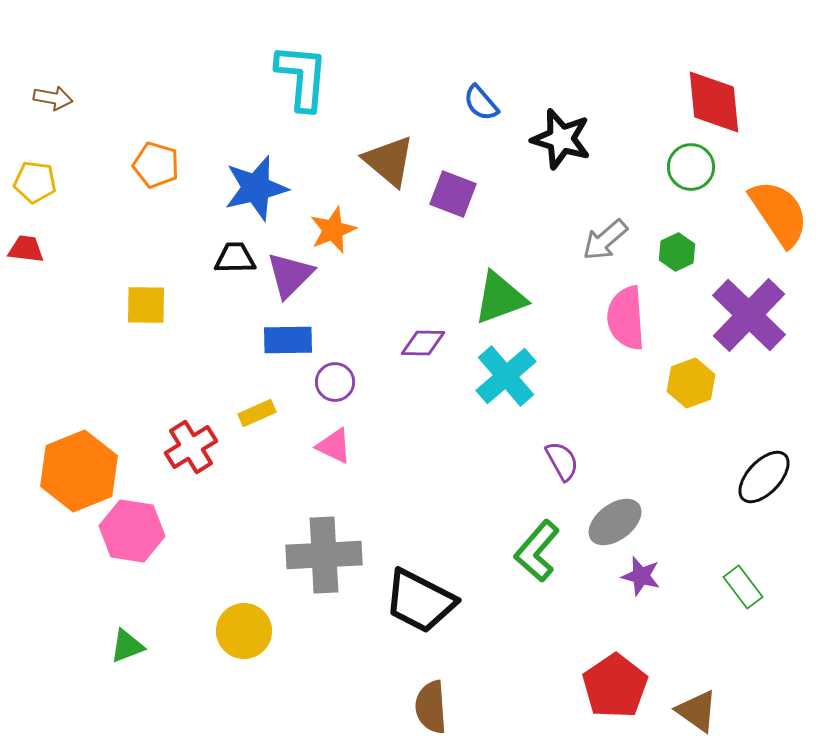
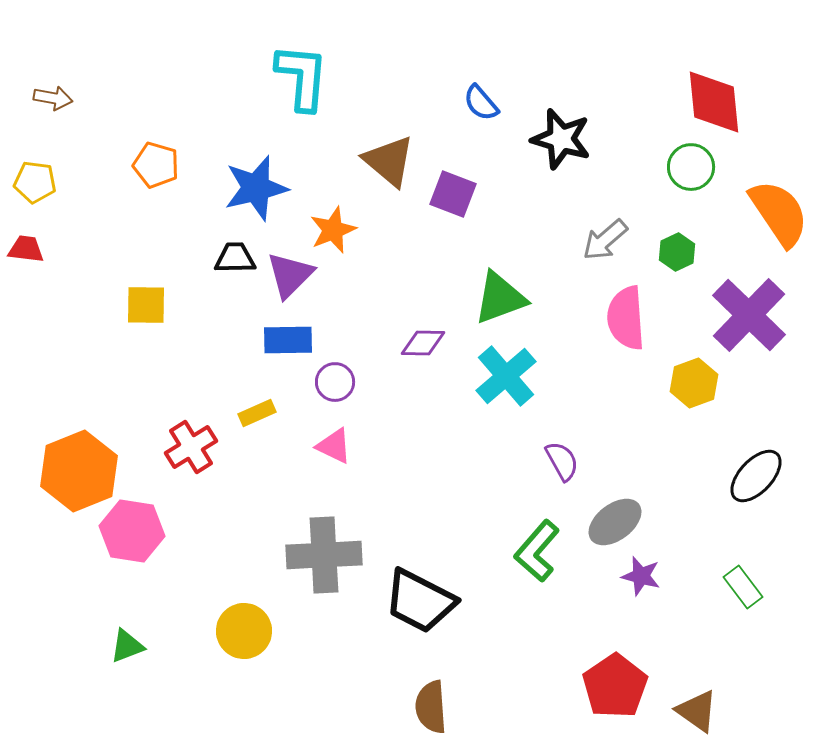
yellow hexagon at (691, 383): moved 3 px right
black ellipse at (764, 477): moved 8 px left, 1 px up
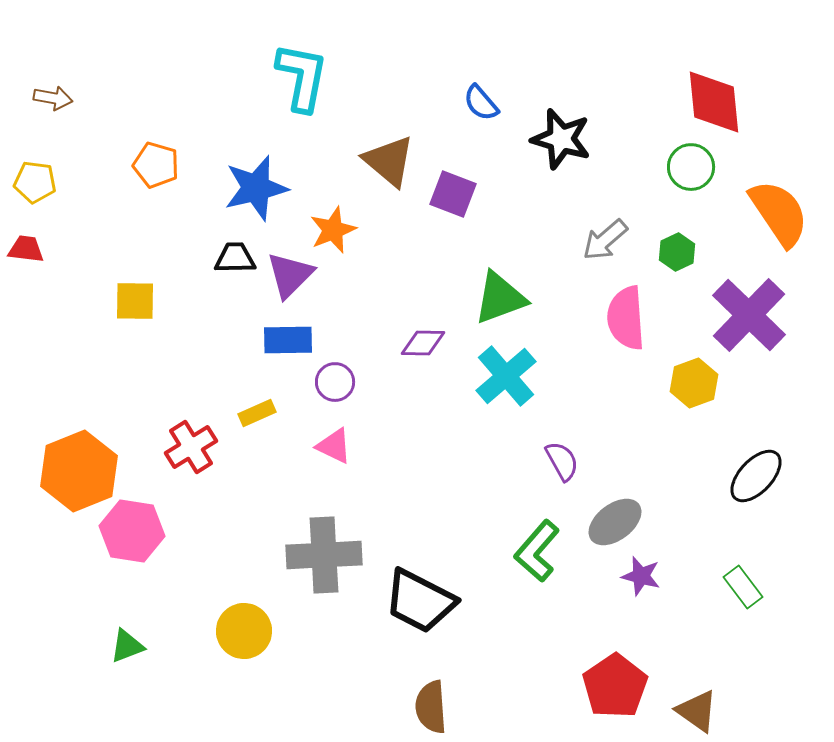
cyan L-shape at (302, 77): rotated 6 degrees clockwise
yellow square at (146, 305): moved 11 px left, 4 px up
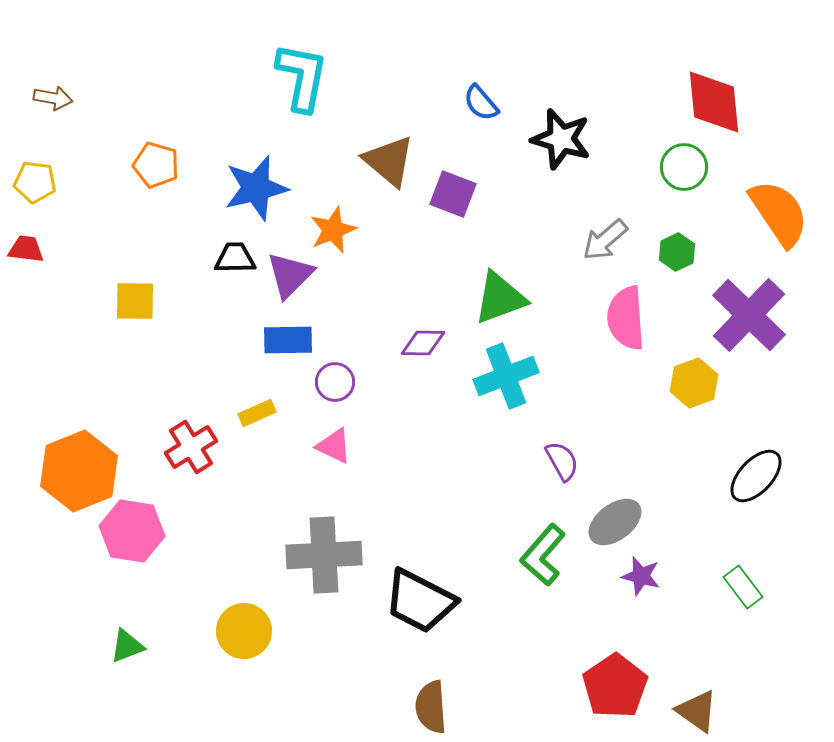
green circle at (691, 167): moved 7 px left
cyan cross at (506, 376): rotated 20 degrees clockwise
green L-shape at (537, 551): moved 6 px right, 4 px down
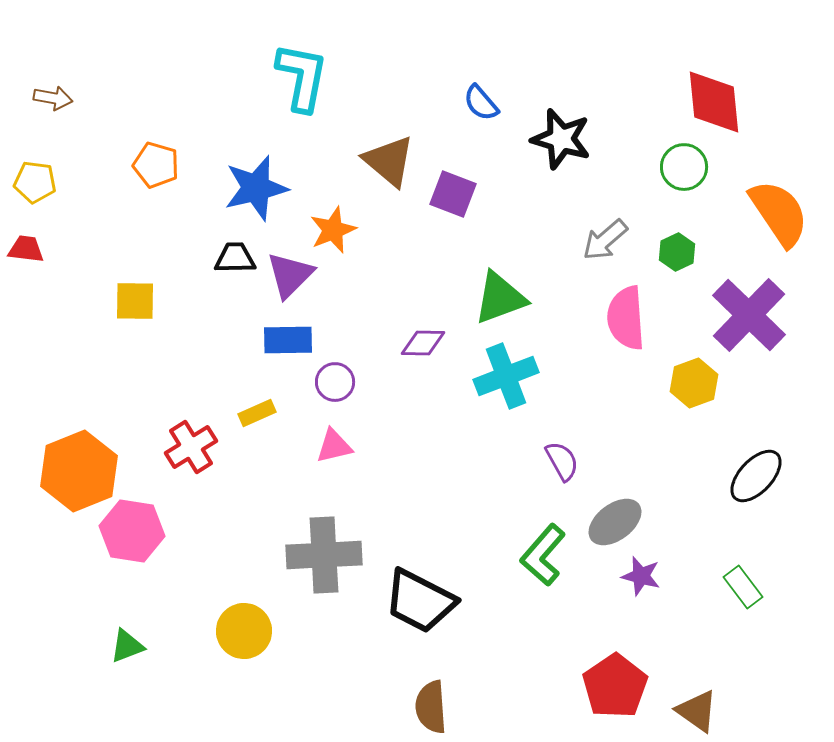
pink triangle at (334, 446): rotated 39 degrees counterclockwise
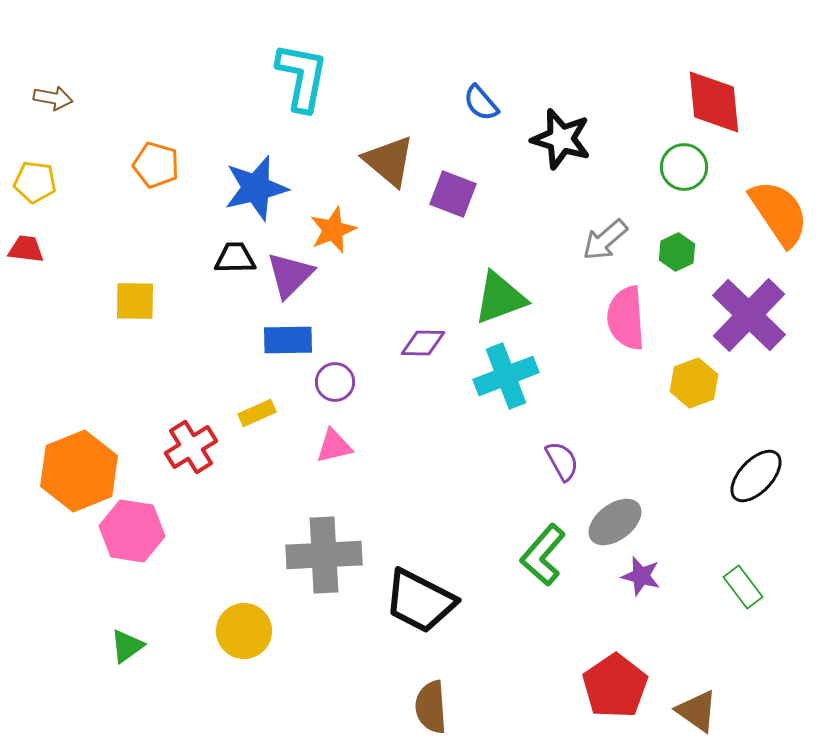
green triangle at (127, 646): rotated 15 degrees counterclockwise
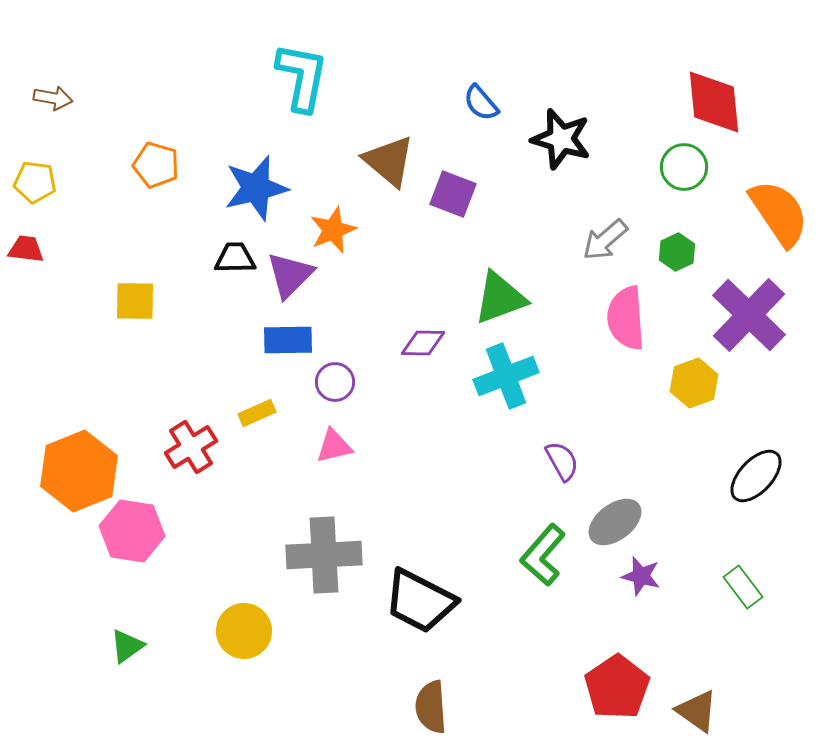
red pentagon at (615, 686): moved 2 px right, 1 px down
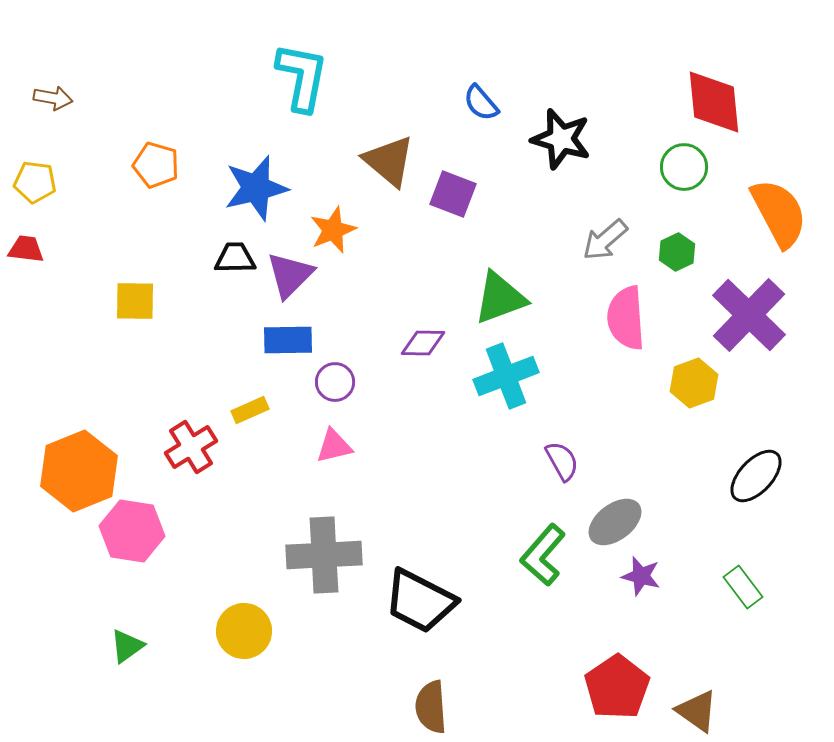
orange semicircle at (779, 213): rotated 6 degrees clockwise
yellow rectangle at (257, 413): moved 7 px left, 3 px up
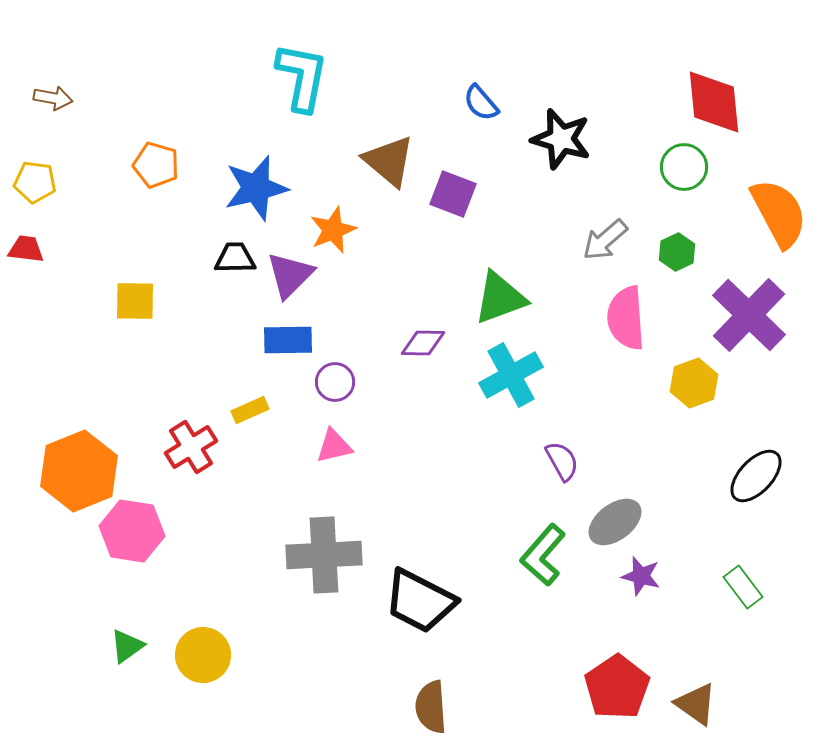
cyan cross at (506, 376): moved 5 px right, 1 px up; rotated 8 degrees counterclockwise
yellow circle at (244, 631): moved 41 px left, 24 px down
brown triangle at (697, 711): moved 1 px left, 7 px up
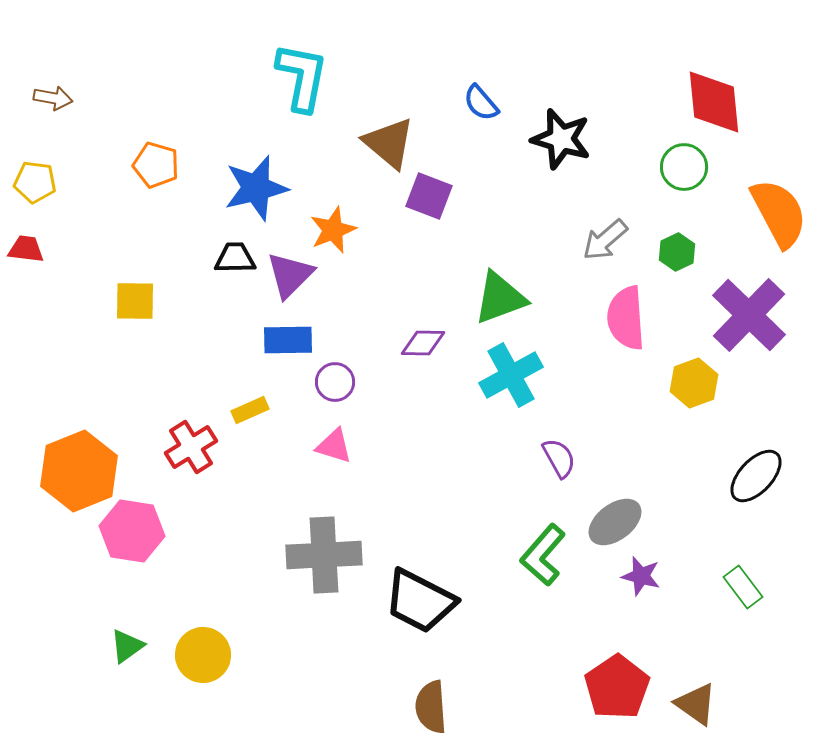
brown triangle at (389, 161): moved 18 px up
purple square at (453, 194): moved 24 px left, 2 px down
pink triangle at (334, 446): rotated 30 degrees clockwise
purple semicircle at (562, 461): moved 3 px left, 3 px up
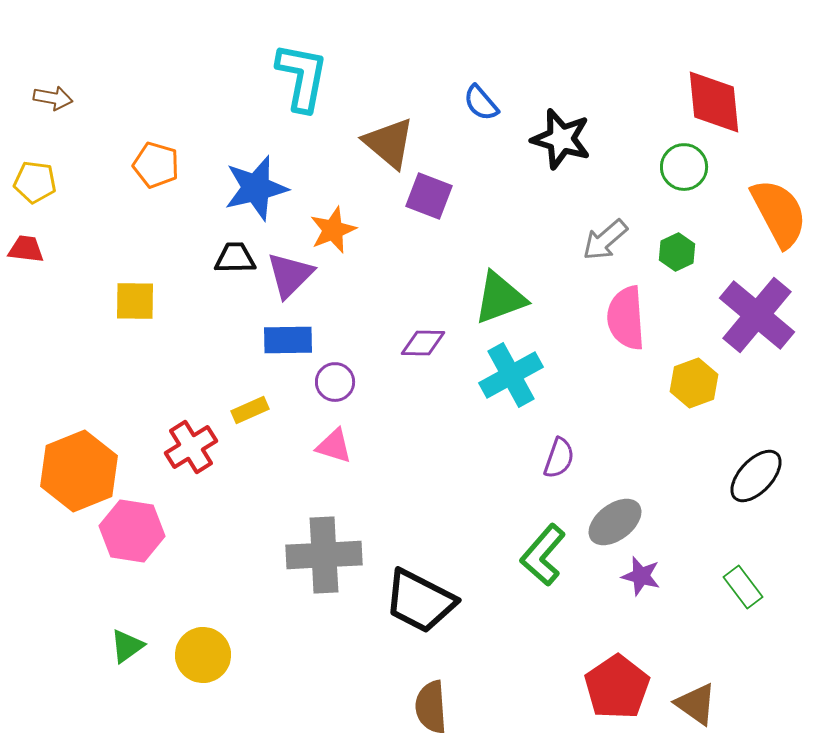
purple cross at (749, 315): moved 8 px right; rotated 4 degrees counterclockwise
purple semicircle at (559, 458): rotated 48 degrees clockwise
